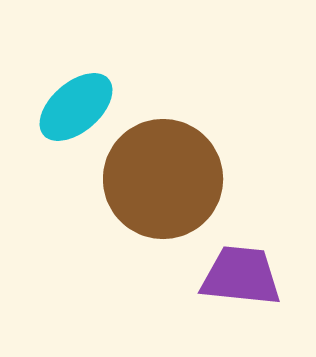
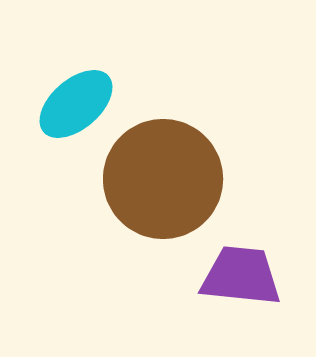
cyan ellipse: moved 3 px up
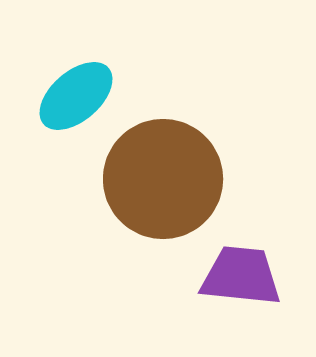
cyan ellipse: moved 8 px up
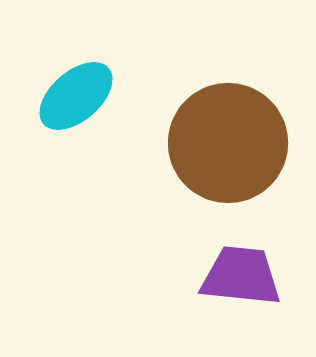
brown circle: moved 65 px right, 36 px up
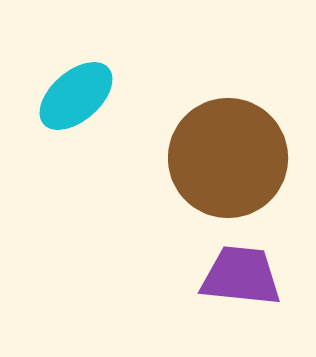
brown circle: moved 15 px down
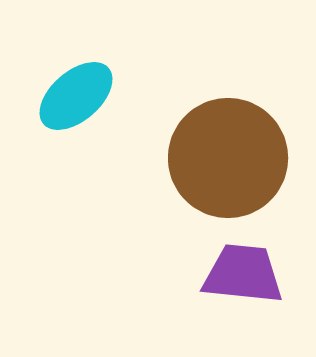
purple trapezoid: moved 2 px right, 2 px up
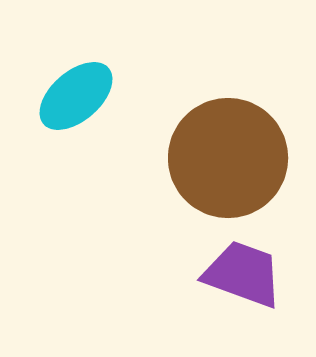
purple trapezoid: rotated 14 degrees clockwise
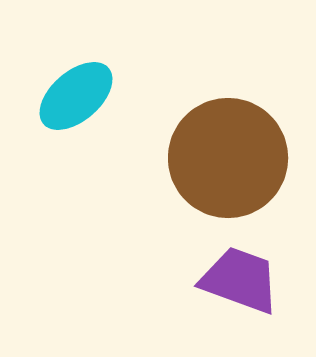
purple trapezoid: moved 3 px left, 6 px down
